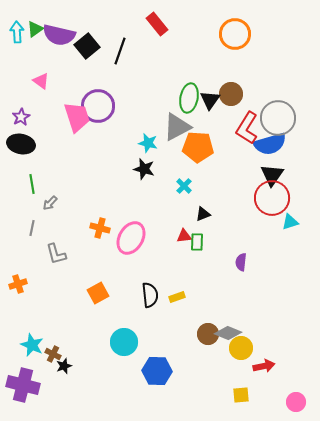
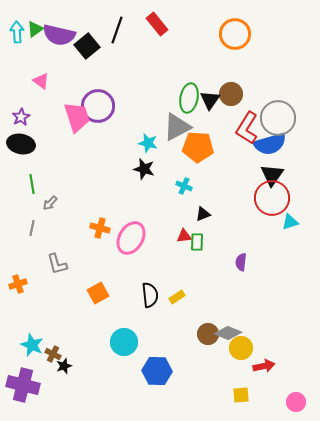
black line at (120, 51): moved 3 px left, 21 px up
cyan cross at (184, 186): rotated 21 degrees counterclockwise
gray L-shape at (56, 254): moved 1 px right, 10 px down
yellow rectangle at (177, 297): rotated 14 degrees counterclockwise
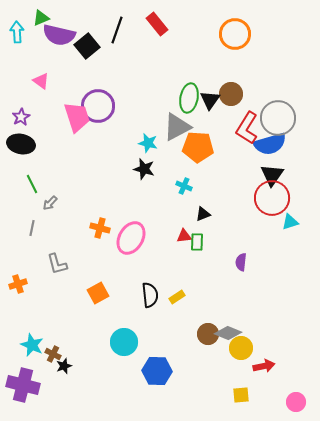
green triangle at (35, 29): moved 6 px right, 11 px up; rotated 12 degrees clockwise
green line at (32, 184): rotated 18 degrees counterclockwise
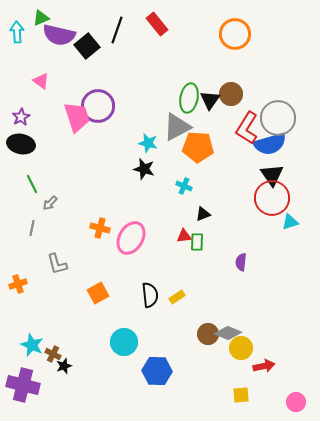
black triangle at (272, 175): rotated 10 degrees counterclockwise
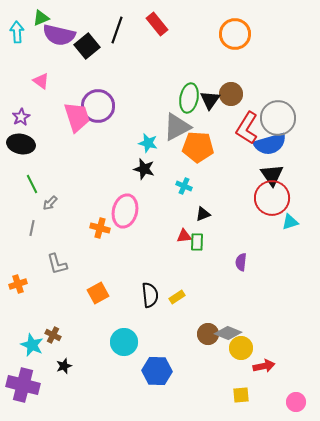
pink ellipse at (131, 238): moved 6 px left, 27 px up; rotated 16 degrees counterclockwise
brown cross at (53, 354): moved 19 px up
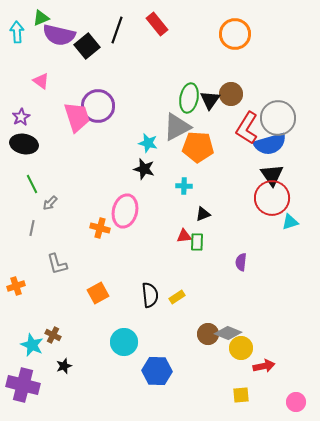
black ellipse at (21, 144): moved 3 px right
cyan cross at (184, 186): rotated 21 degrees counterclockwise
orange cross at (18, 284): moved 2 px left, 2 px down
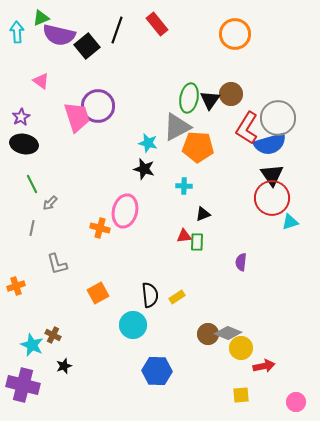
cyan circle at (124, 342): moved 9 px right, 17 px up
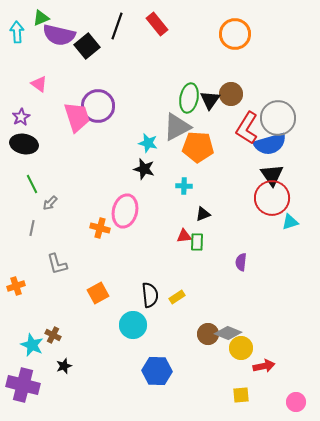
black line at (117, 30): moved 4 px up
pink triangle at (41, 81): moved 2 px left, 3 px down
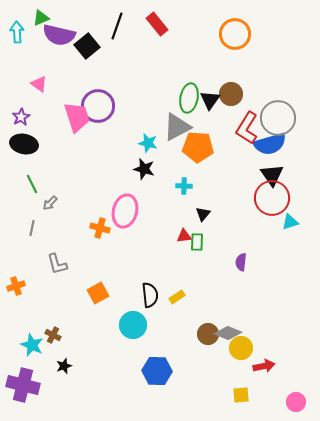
black triangle at (203, 214): rotated 28 degrees counterclockwise
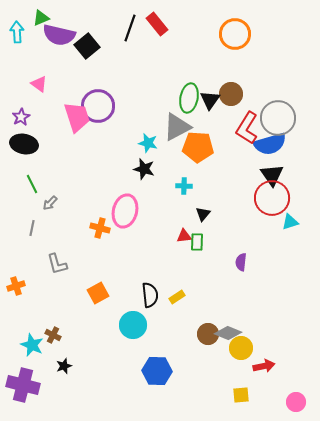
black line at (117, 26): moved 13 px right, 2 px down
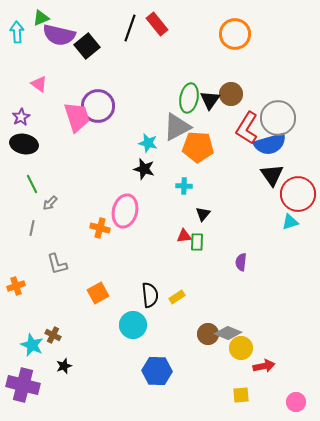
red circle at (272, 198): moved 26 px right, 4 px up
